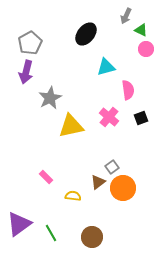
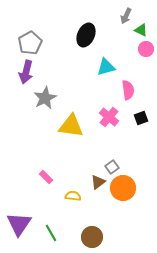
black ellipse: moved 1 px down; rotated 15 degrees counterclockwise
gray star: moved 5 px left
yellow triangle: rotated 20 degrees clockwise
purple triangle: rotated 20 degrees counterclockwise
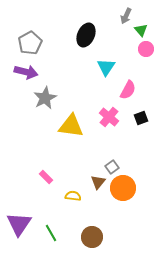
green triangle: rotated 24 degrees clockwise
cyan triangle: rotated 42 degrees counterclockwise
purple arrow: rotated 90 degrees counterclockwise
pink semicircle: rotated 36 degrees clockwise
brown triangle: rotated 14 degrees counterclockwise
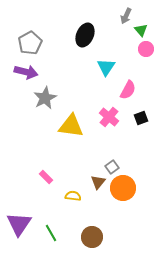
black ellipse: moved 1 px left
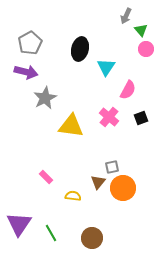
black ellipse: moved 5 px left, 14 px down; rotated 10 degrees counterclockwise
gray square: rotated 24 degrees clockwise
brown circle: moved 1 px down
